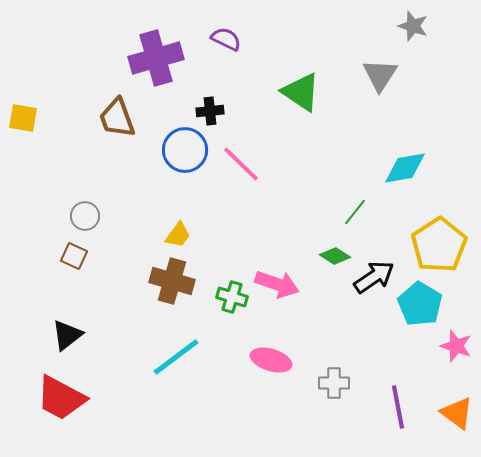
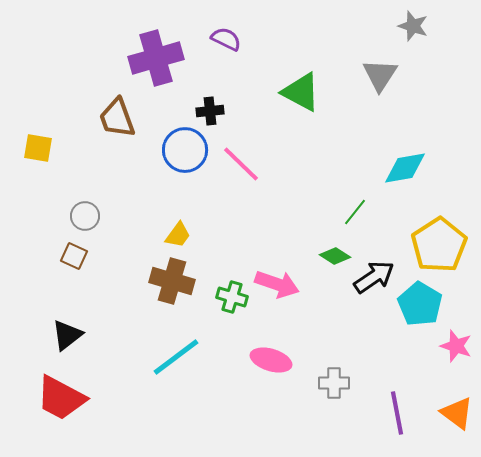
green triangle: rotated 6 degrees counterclockwise
yellow square: moved 15 px right, 30 px down
purple line: moved 1 px left, 6 px down
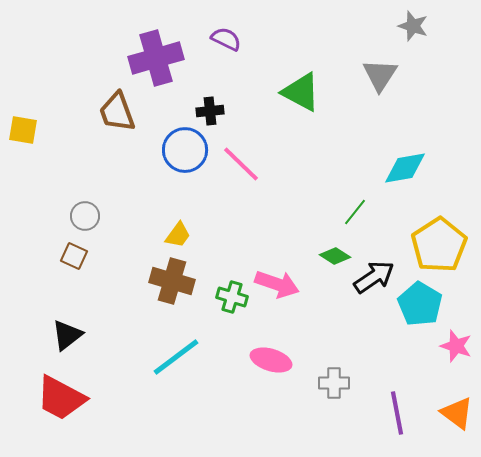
brown trapezoid: moved 6 px up
yellow square: moved 15 px left, 18 px up
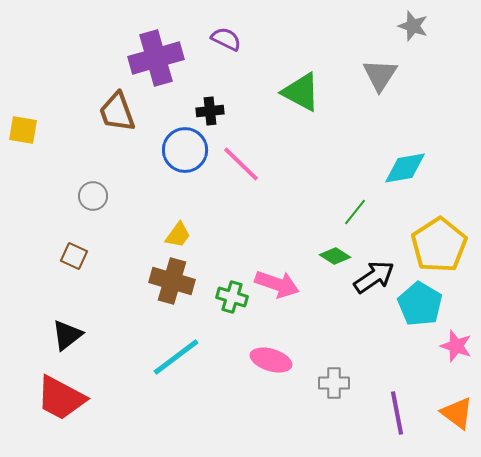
gray circle: moved 8 px right, 20 px up
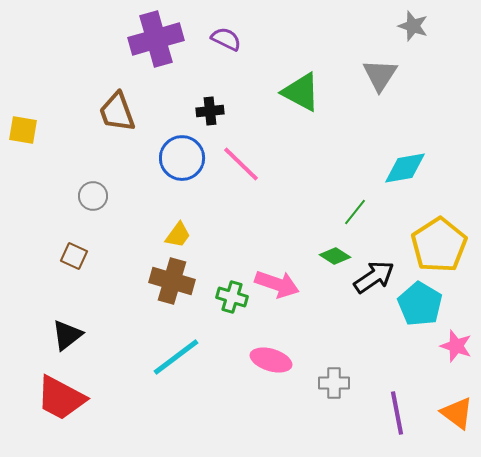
purple cross: moved 19 px up
blue circle: moved 3 px left, 8 px down
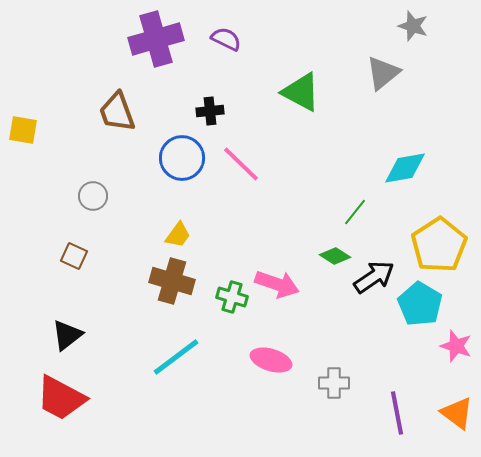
gray triangle: moved 3 px right, 2 px up; rotated 18 degrees clockwise
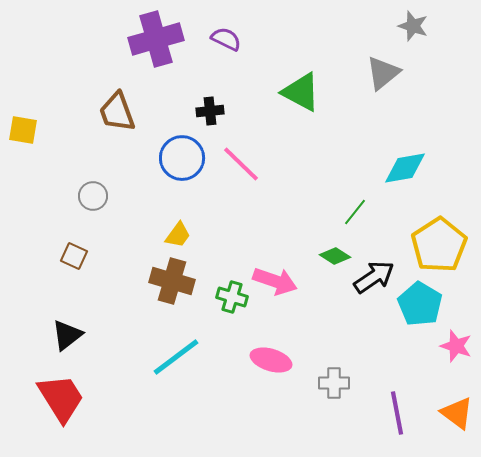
pink arrow: moved 2 px left, 3 px up
red trapezoid: rotated 150 degrees counterclockwise
